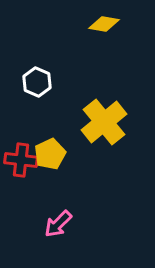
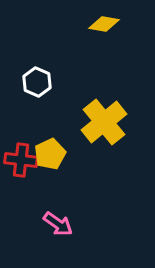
pink arrow: rotated 100 degrees counterclockwise
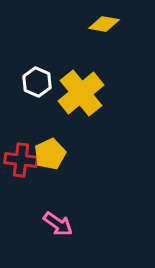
yellow cross: moved 23 px left, 29 px up
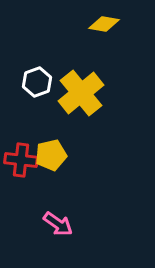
white hexagon: rotated 16 degrees clockwise
yellow pentagon: moved 1 px right, 1 px down; rotated 12 degrees clockwise
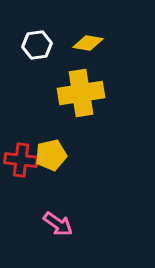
yellow diamond: moved 16 px left, 19 px down
white hexagon: moved 37 px up; rotated 12 degrees clockwise
yellow cross: rotated 30 degrees clockwise
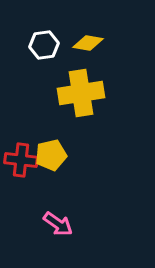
white hexagon: moved 7 px right
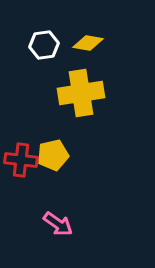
yellow pentagon: moved 2 px right
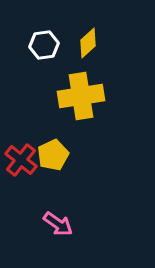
yellow diamond: rotated 52 degrees counterclockwise
yellow cross: moved 3 px down
yellow pentagon: rotated 12 degrees counterclockwise
red cross: rotated 32 degrees clockwise
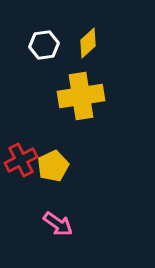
yellow pentagon: moved 11 px down
red cross: rotated 24 degrees clockwise
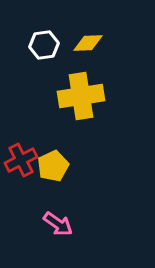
yellow diamond: rotated 40 degrees clockwise
